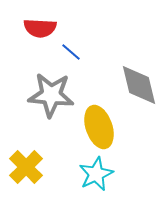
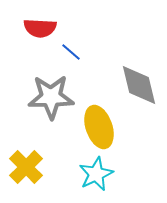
gray star: moved 2 px down; rotated 6 degrees counterclockwise
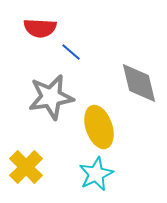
gray diamond: moved 2 px up
gray star: rotated 9 degrees counterclockwise
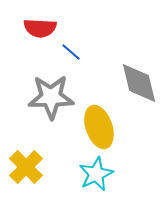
gray star: rotated 9 degrees clockwise
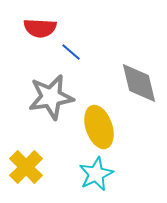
gray star: rotated 9 degrees counterclockwise
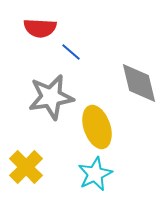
yellow ellipse: moved 2 px left
cyan star: moved 1 px left
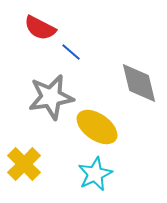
red semicircle: rotated 24 degrees clockwise
yellow ellipse: rotated 36 degrees counterclockwise
yellow cross: moved 2 px left, 3 px up
